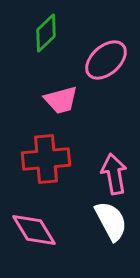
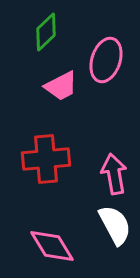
green diamond: moved 1 px up
pink ellipse: rotated 30 degrees counterclockwise
pink trapezoid: moved 14 px up; rotated 12 degrees counterclockwise
white semicircle: moved 4 px right, 4 px down
pink diamond: moved 18 px right, 16 px down
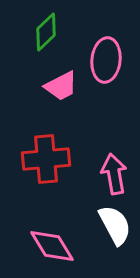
pink ellipse: rotated 12 degrees counterclockwise
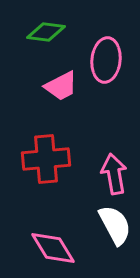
green diamond: rotated 51 degrees clockwise
pink diamond: moved 1 px right, 2 px down
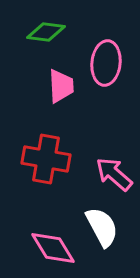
pink ellipse: moved 3 px down
pink trapezoid: rotated 66 degrees counterclockwise
red cross: rotated 15 degrees clockwise
pink arrow: rotated 39 degrees counterclockwise
white semicircle: moved 13 px left, 2 px down
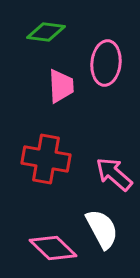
white semicircle: moved 2 px down
pink diamond: rotated 15 degrees counterclockwise
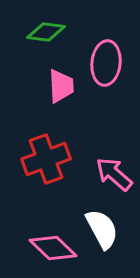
red cross: rotated 30 degrees counterclockwise
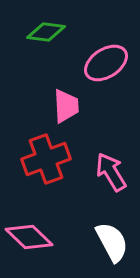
pink ellipse: rotated 51 degrees clockwise
pink trapezoid: moved 5 px right, 20 px down
pink arrow: moved 3 px left, 2 px up; rotated 18 degrees clockwise
white semicircle: moved 10 px right, 13 px down
pink diamond: moved 24 px left, 11 px up
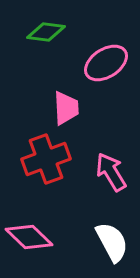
pink trapezoid: moved 2 px down
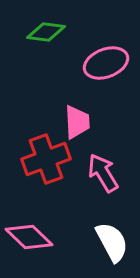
pink ellipse: rotated 12 degrees clockwise
pink trapezoid: moved 11 px right, 14 px down
pink arrow: moved 8 px left, 1 px down
